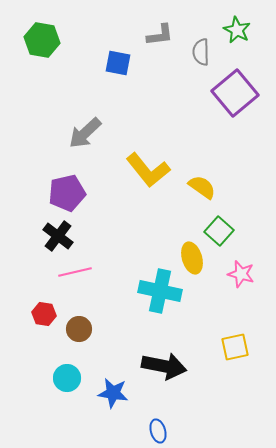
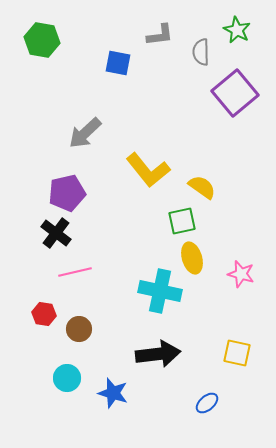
green square: moved 37 px left, 10 px up; rotated 36 degrees clockwise
black cross: moved 2 px left, 3 px up
yellow square: moved 2 px right, 6 px down; rotated 24 degrees clockwise
black arrow: moved 6 px left, 12 px up; rotated 18 degrees counterclockwise
blue star: rotated 8 degrees clockwise
blue ellipse: moved 49 px right, 28 px up; rotated 65 degrees clockwise
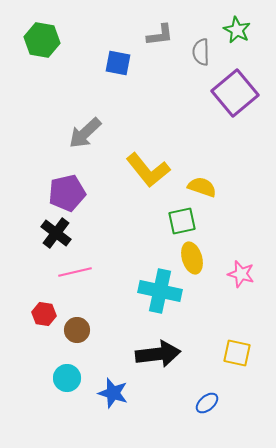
yellow semicircle: rotated 16 degrees counterclockwise
brown circle: moved 2 px left, 1 px down
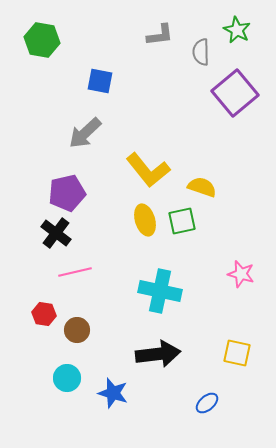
blue square: moved 18 px left, 18 px down
yellow ellipse: moved 47 px left, 38 px up
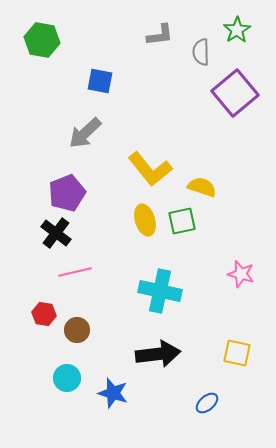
green star: rotated 12 degrees clockwise
yellow L-shape: moved 2 px right, 1 px up
purple pentagon: rotated 9 degrees counterclockwise
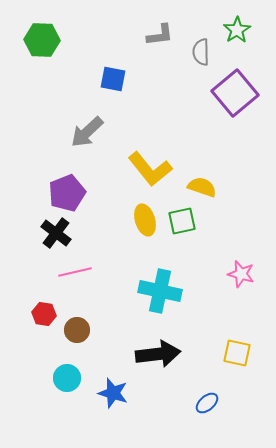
green hexagon: rotated 8 degrees counterclockwise
blue square: moved 13 px right, 2 px up
gray arrow: moved 2 px right, 1 px up
